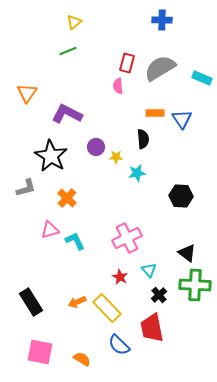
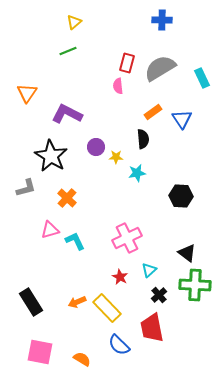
cyan rectangle: rotated 42 degrees clockwise
orange rectangle: moved 2 px left, 1 px up; rotated 36 degrees counterclockwise
cyan triangle: rotated 28 degrees clockwise
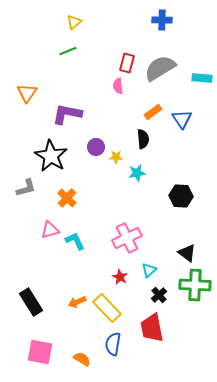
cyan rectangle: rotated 60 degrees counterclockwise
purple L-shape: rotated 16 degrees counterclockwise
blue semicircle: moved 6 px left, 1 px up; rotated 55 degrees clockwise
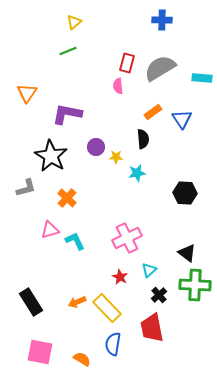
black hexagon: moved 4 px right, 3 px up
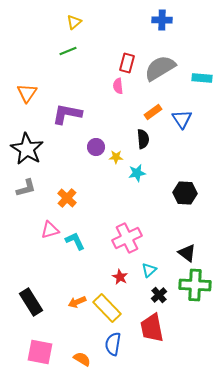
black star: moved 24 px left, 7 px up
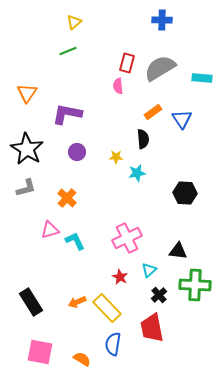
purple circle: moved 19 px left, 5 px down
black triangle: moved 9 px left, 2 px up; rotated 30 degrees counterclockwise
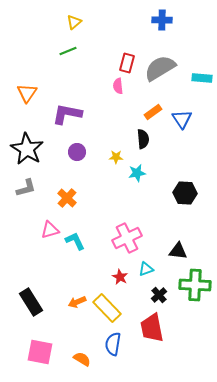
cyan triangle: moved 3 px left, 1 px up; rotated 21 degrees clockwise
